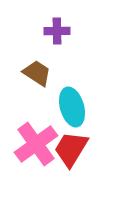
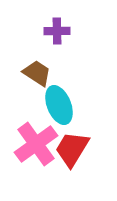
cyan ellipse: moved 13 px left, 2 px up; rotated 6 degrees counterclockwise
red trapezoid: moved 1 px right
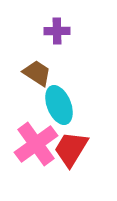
red trapezoid: moved 1 px left
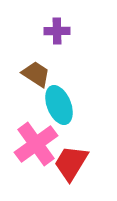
brown trapezoid: moved 1 px left, 1 px down
red trapezoid: moved 14 px down
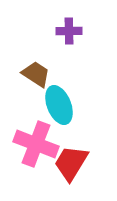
purple cross: moved 12 px right
pink cross: rotated 33 degrees counterclockwise
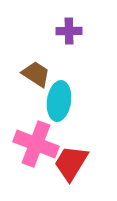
cyan ellipse: moved 4 px up; rotated 30 degrees clockwise
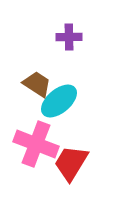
purple cross: moved 6 px down
brown trapezoid: moved 1 px right, 10 px down
cyan ellipse: rotated 42 degrees clockwise
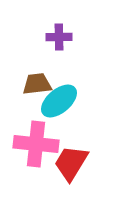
purple cross: moved 10 px left
brown trapezoid: rotated 40 degrees counterclockwise
pink cross: rotated 15 degrees counterclockwise
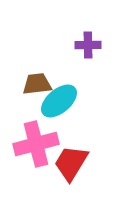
purple cross: moved 29 px right, 8 px down
pink cross: rotated 21 degrees counterclockwise
